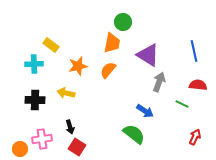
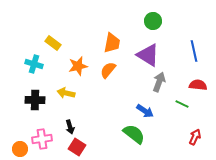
green circle: moved 30 px right, 1 px up
yellow rectangle: moved 2 px right, 2 px up
cyan cross: rotated 18 degrees clockwise
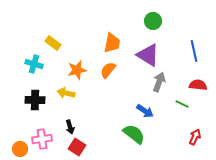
orange star: moved 1 px left, 4 px down
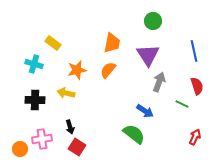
purple triangle: rotated 25 degrees clockwise
red semicircle: moved 1 px left, 1 px down; rotated 66 degrees clockwise
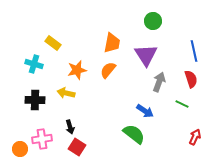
purple triangle: moved 2 px left
red semicircle: moved 6 px left, 7 px up
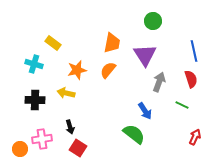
purple triangle: moved 1 px left
green line: moved 1 px down
blue arrow: rotated 24 degrees clockwise
red square: moved 1 px right, 1 px down
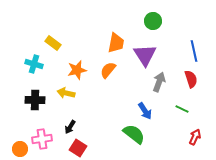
orange trapezoid: moved 4 px right
green line: moved 4 px down
black arrow: rotated 48 degrees clockwise
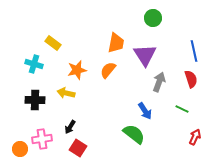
green circle: moved 3 px up
